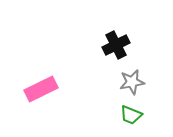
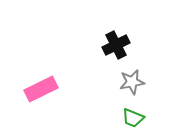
green trapezoid: moved 2 px right, 3 px down
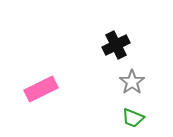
gray star: rotated 25 degrees counterclockwise
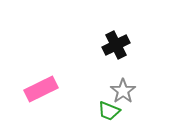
gray star: moved 9 px left, 9 px down
green trapezoid: moved 24 px left, 7 px up
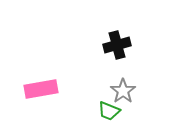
black cross: moved 1 px right; rotated 12 degrees clockwise
pink rectangle: rotated 16 degrees clockwise
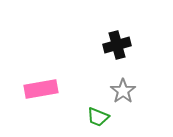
green trapezoid: moved 11 px left, 6 px down
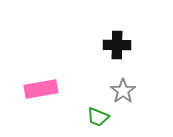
black cross: rotated 16 degrees clockwise
